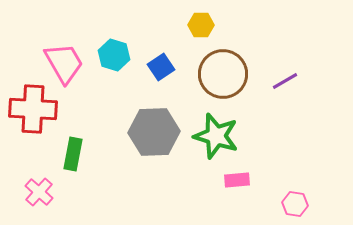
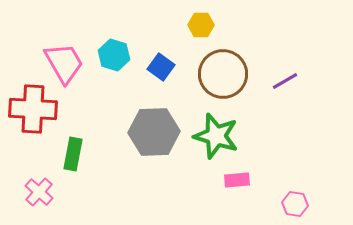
blue square: rotated 20 degrees counterclockwise
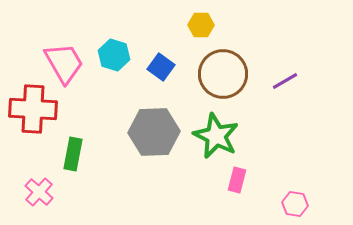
green star: rotated 9 degrees clockwise
pink rectangle: rotated 70 degrees counterclockwise
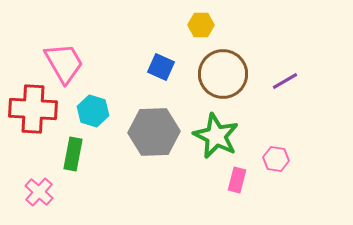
cyan hexagon: moved 21 px left, 56 px down
blue square: rotated 12 degrees counterclockwise
pink hexagon: moved 19 px left, 45 px up
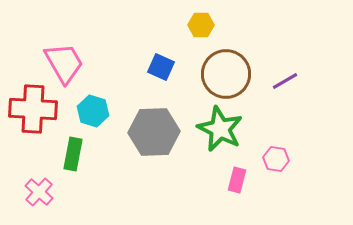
brown circle: moved 3 px right
green star: moved 4 px right, 7 px up
